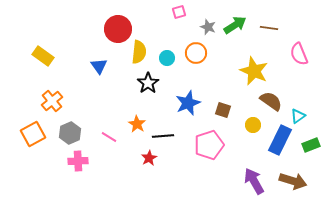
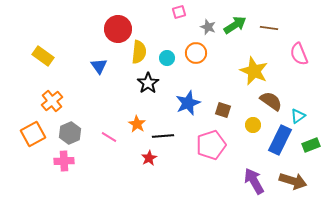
pink pentagon: moved 2 px right
pink cross: moved 14 px left
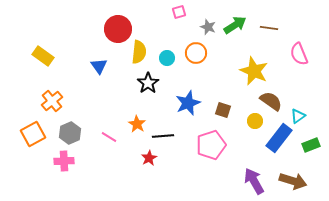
yellow circle: moved 2 px right, 4 px up
blue rectangle: moved 1 px left, 2 px up; rotated 12 degrees clockwise
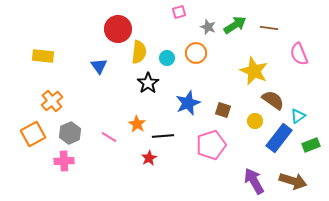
yellow rectangle: rotated 30 degrees counterclockwise
brown semicircle: moved 2 px right, 1 px up
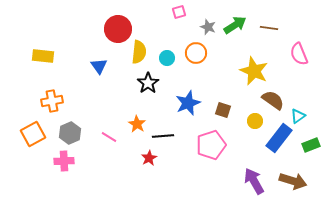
orange cross: rotated 30 degrees clockwise
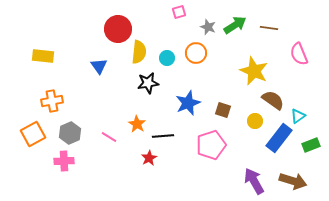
black star: rotated 25 degrees clockwise
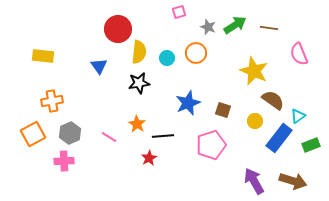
black star: moved 9 px left
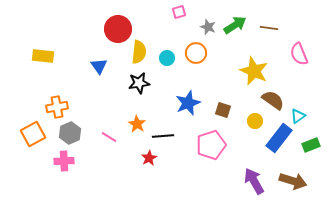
orange cross: moved 5 px right, 6 px down
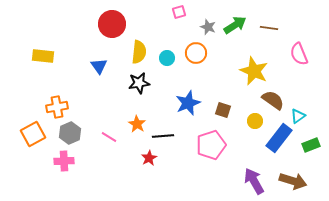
red circle: moved 6 px left, 5 px up
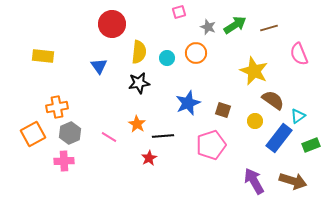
brown line: rotated 24 degrees counterclockwise
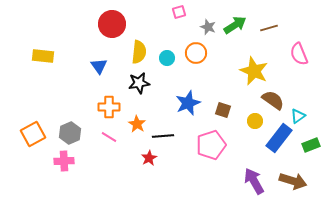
orange cross: moved 52 px right; rotated 10 degrees clockwise
